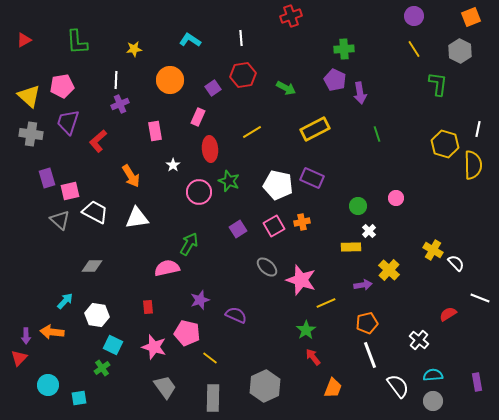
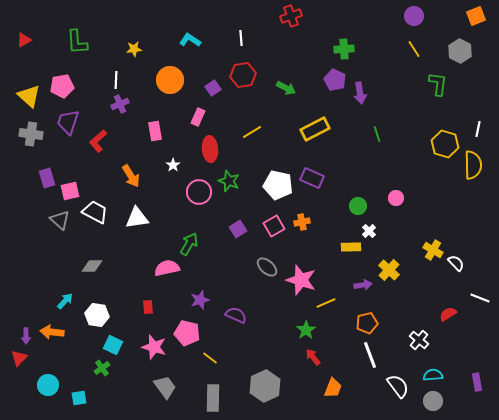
orange square at (471, 17): moved 5 px right, 1 px up
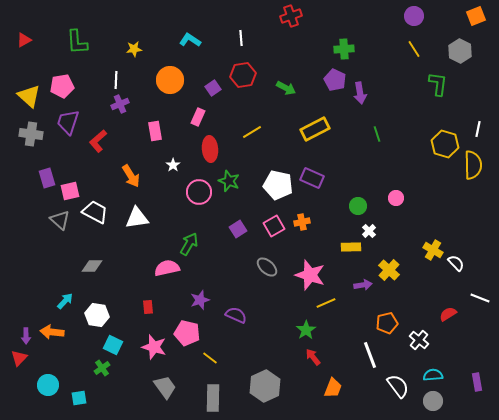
pink star at (301, 280): moved 9 px right, 5 px up
orange pentagon at (367, 323): moved 20 px right
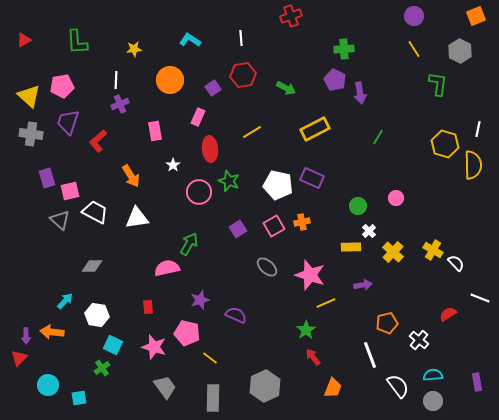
green line at (377, 134): moved 1 px right, 3 px down; rotated 49 degrees clockwise
yellow cross at (389, 270): moved 4 px right, 18 px up
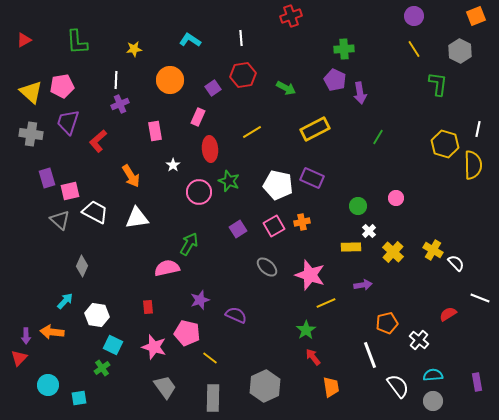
yellow triangle at (29, 96): moved 2 px right, 4 px up
gray diamond at (92, 266): moved 10 px left; rotated 65 degrees counterclockwise
orange trapezoid at (333, 388): moved 2 px left, 1 px up; rotated 30 degrees counterclockwise
